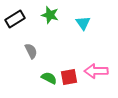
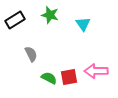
black rectangle: moved 1 px down
cyan triangle: moved 1 px down
gray semicircle: moved 3 px down
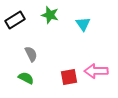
green semicircle: moved 23 px left
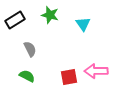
gray semicircle: moved 1 px left, 5 px up
green semicircle: moved 1 px right, 2 px up
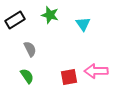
green semicircle: rotated 28 degrees clockwise
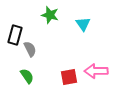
black rectangle: moved 15 px down; rotated 42 degrees counterclockwise
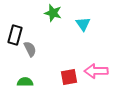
green star: moved 3 px right, 2 px up
green semicircle: moved 2 px left, 6 px down; rotated 56 degrees counterclockwise
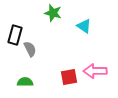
cyan triangle: moved 1 px right, 2 px down; rotated 21 degrees counterclockwise
pink arrow: moved 1 px left
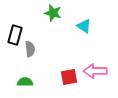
gray semicircle: rotated 21 degrees clockwise
